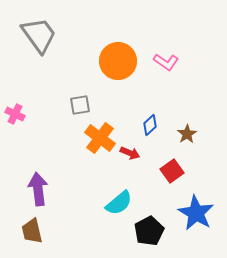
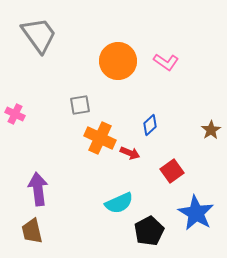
brown star: moved 24 px right, 4 px up
orange cross: rotated 12 degrees counterclockwise
cyan semicircle: rotated 16 degrees clockwise
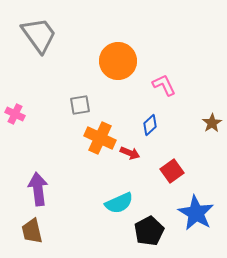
pink L-shape: moved 2 px left, 23 px down; rotated 150 degrees counterclockwise
brown star: moved 1 px right, 7 px up
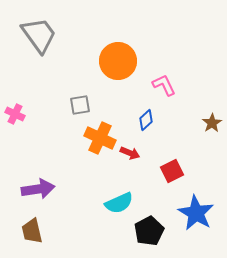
blue diamond: moved 4 px left, 5 px up
red square: rotated 10 degrees clockwise
purple arrow: rotated 88 degrees clockwise
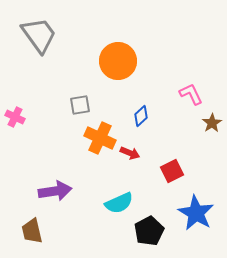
pink L-shape: moved 27 px right, 9 px down
pink cross: moved 3 px down
blue diamond: moved 5 px left, 4 px up
purple arrow: moved 17 px right, 2 px down
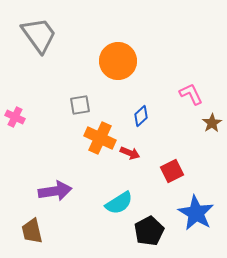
cyan semicircle: rotated 8 degrees counterclockwise
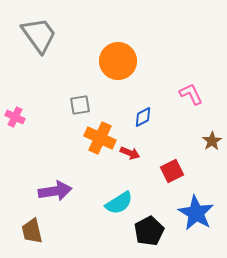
blue diamond: moved 2 px right, 1 px down; rotated 15 degrees clockwise
brown star: moved 18 px down
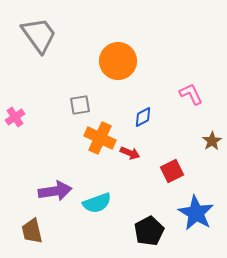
pink cross: rotated 30 degrees clockwise
cyan semicircle: moved 22 px left; rotated 12 degrees clockwise
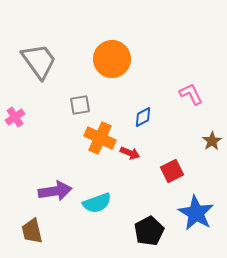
gray trapezoid: moved 26 px down
orange circle: moved 6 px left, 2 px up
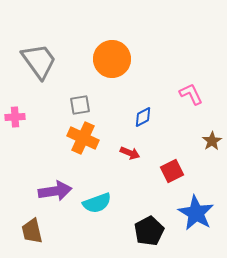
pink cross: rotated 30 degrees clockwise
orange cross: moved 17 px left
